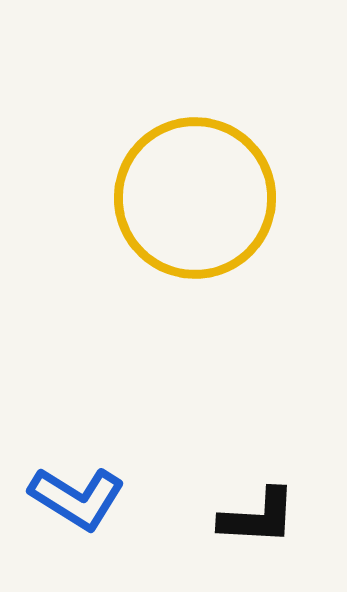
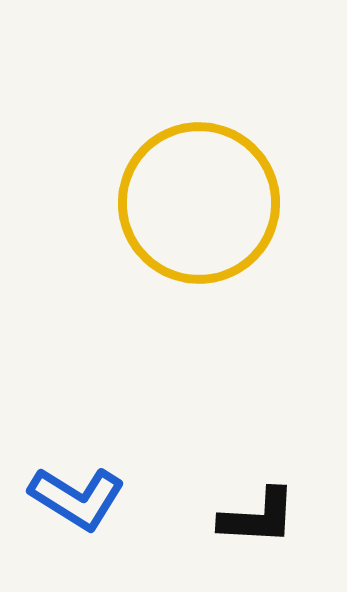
yellow circle: moved 4 px right, 5 px down
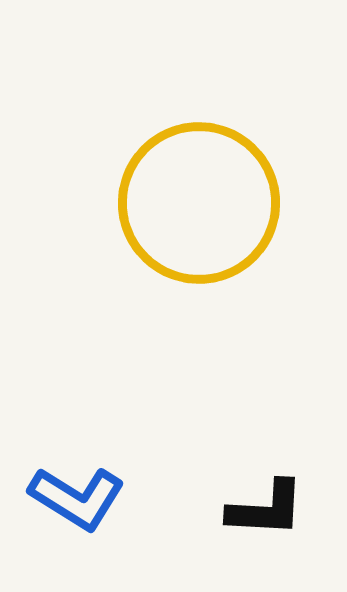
black L-shape: moved 8 px right, 8 px up
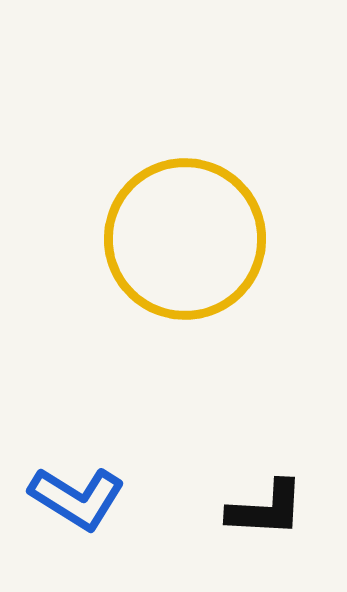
yellow circle: moved 14 px left, 36 px down
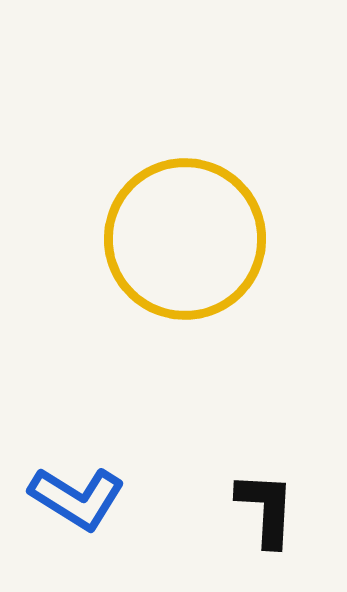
black L-shape: rotated 90 degrees counterclockwise
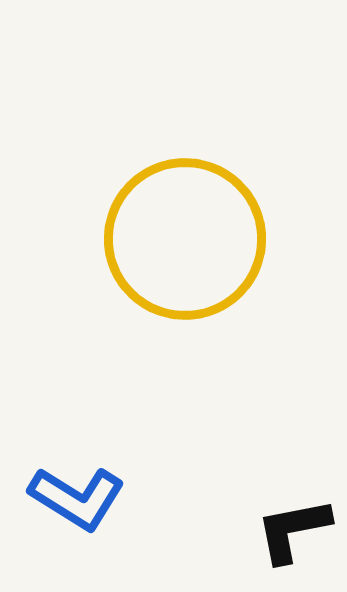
black L-shape: moved 27 px right, 21 px down; rotated 104 degrees counterclockwise
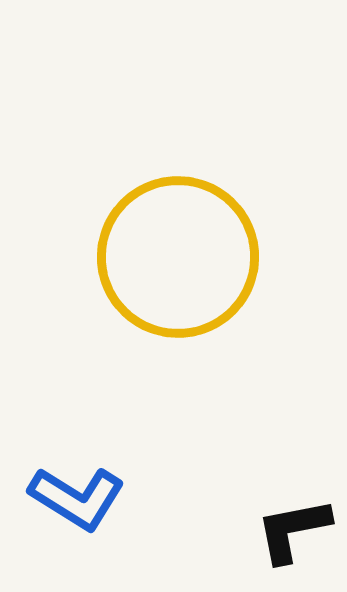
yellow circle: moved 7 px left, 18 px down
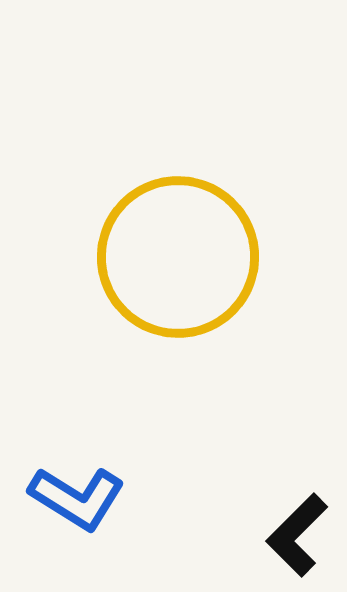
black L-shape: moved 4 px right, 5 px down; rotated 34 degrees counterclockwise
